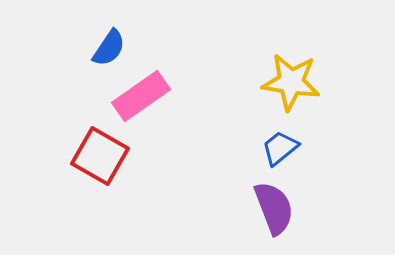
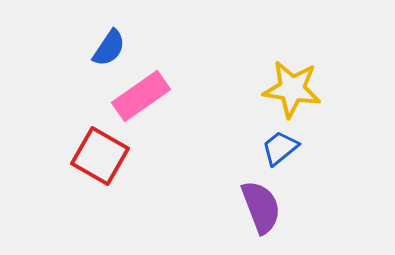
yellow star: moved 1 px right, 7 px down
purple semicircle: moved 13 px left, 1 px up
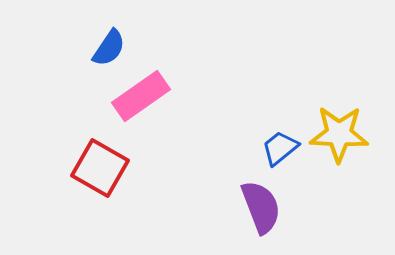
yellow star: moved 47 px right, 45 px down; rotated 6 degrees counterclockwise
red square: moved 12 px down
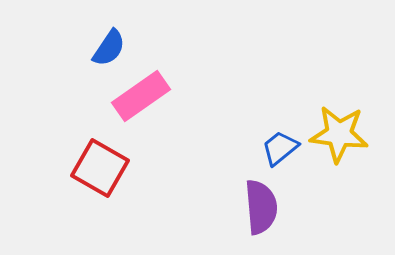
yellow star: rotated 4 degrees clockwise
purple semicircle: rotated 16 degrees clockwise
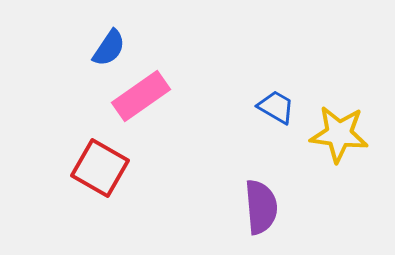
blue trapezoid: moved 4 px left, 41 px up; rotated 69 degrees clockwise
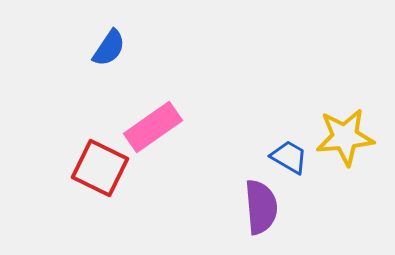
pink rectangle: moved 12 px right, 31 px down
blue trapezoid: moved 13 px right, 50 px down
yellow star: moved 6 px right, 3 px down; rotated 12 degrees counterclockwise
red square: rotated 4 degrees counterclockwise
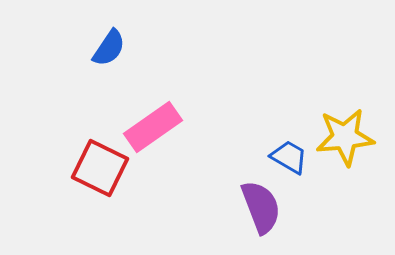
purple semicircle: rotated 16 degrees counterclockwise
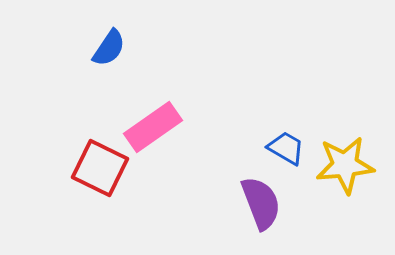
yellow star: moved 28 px down
blue trapezoid: moved 3 px left, 9 px up
purple semicircle: moved 4 px up
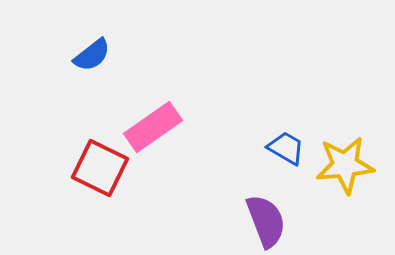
blue semicircle: moved 17 px left, 7 px down; rotated 18 degrees clockwise
purple semicircle: moved 5 px right, 18 px down
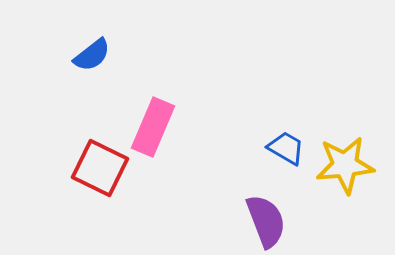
pink rectangle: rotated 32 degrees counterclockwise
